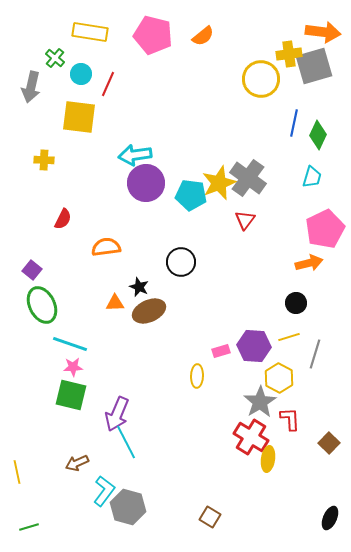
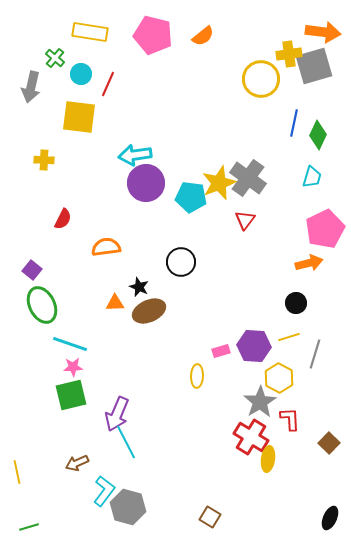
cyan pentagon at (191, 195): moved 2 px down
green square at (71, 395): rotated 28 degrees counterclockwise
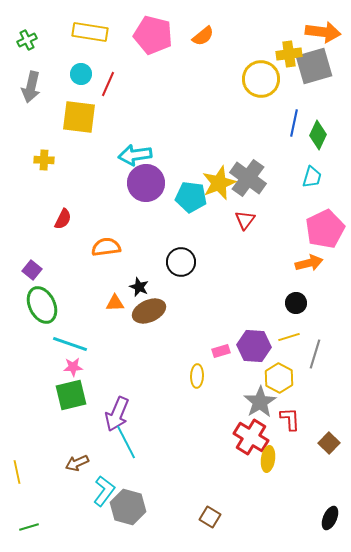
green cross at (55, 58): moved 28 px left, 18 px up; rotated 24 degrees clockwise
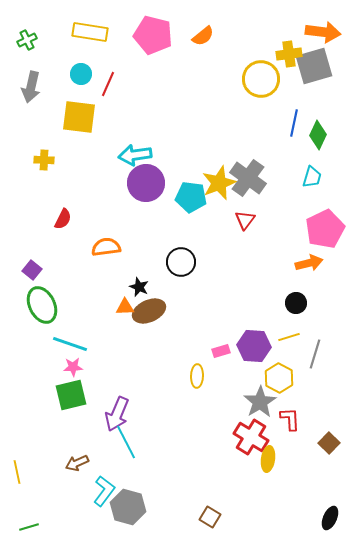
orange triangle at (115, 303): moved 10 px right, 4 px down
